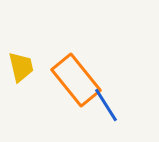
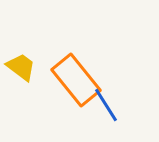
yellow trapezoid: rotated 40 degrees counterclockwise
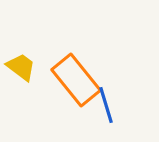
blue line: rotated 15 degrees clockwise
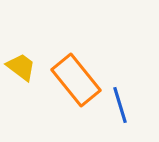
blue line: moved 14 px right
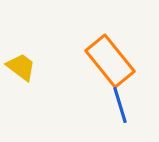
orange rectangle: moved 34 px right, 19 px up
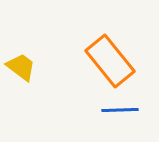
blue line: moved 5 px down; rotated 75 degrees counterclockwise
